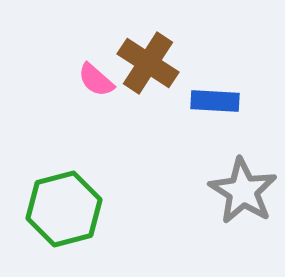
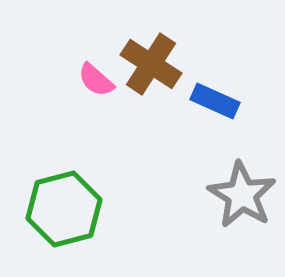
brown cross: moved 3 px right, 1 px down
blue rectangle: rotated 21 degrees clockwise
gray star: moved 1 px left, 4 px down
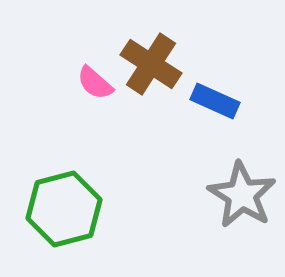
pink semicircle: moved 1 px left, 3 px down
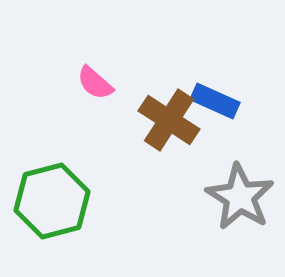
brown cross: moved 18 px right, 56 px down
gray star: moved 2 px left, 2 px down
green hexagon: moved 12 px left, 8 px up
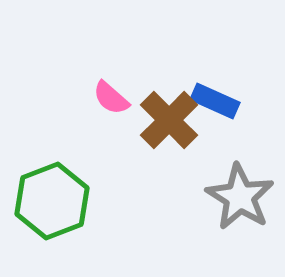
pink semicircle: moved 16 px right, 15 px down
brown cross: rotated 12 degrees clockwise
green hexagon: rotated 6 degrees counterclockwise
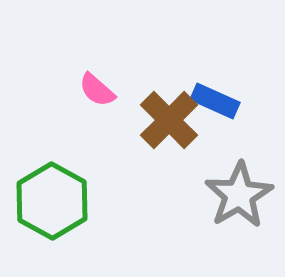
pink semicircle: moved 14 px left, 8 px up
gray star: moved 1 px left, 2 px up; rotated 10 degrees clockwise
green hexagon: rotated 10 degrees counterclockwise
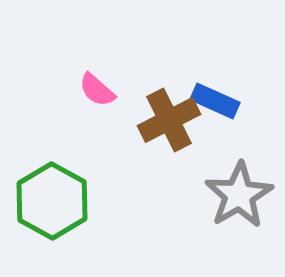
brown cross: rotated 18 degrees clockwise
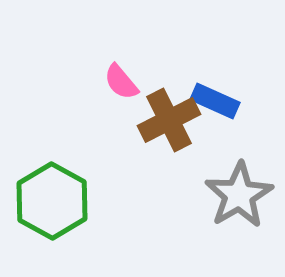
pink semicircle: moved 24 px right, 8 px up; rotated 9 degrees clockwise
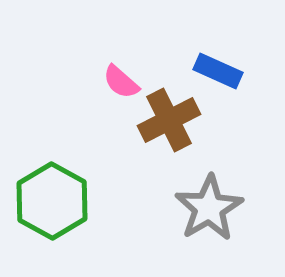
pink semicircle: rotated 9 degrees counterclockwise
blue rectangle: moved 3 px right, 30 px up
gray star: moved 30 px left, 13 px down
